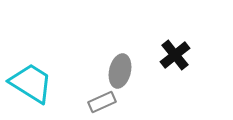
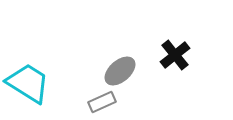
gray ellipse: rotated 36 degrees clockwise
cyan trapezoid: moved 3 px left
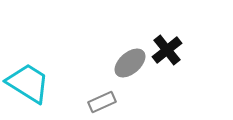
black cross: moved 8 px left, 5 px up
gray ellipse: moved 10 px right, 8 px up
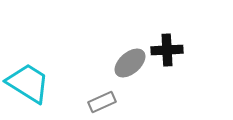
black cross: rotated 36 degrees clockwise
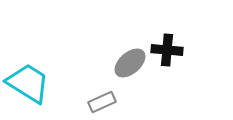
black cross: rotated 8 degrees clockwise
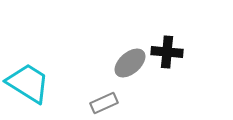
black cross: moved 2 px down
gray rectangle: moved 2 px right, 1 px down
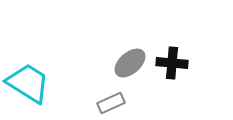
black cross: moved 5 px right, 11 px down
gray rectangle: moved 7 px right
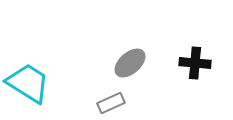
black cross: moved 23 px right
